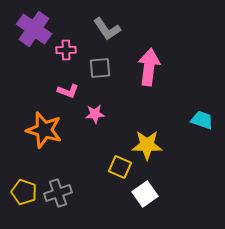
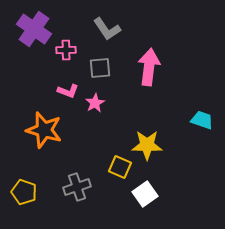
pink star: moved 11 px up; rotated 24 degrees counterclockwise
gray cross: moved 19 px right, 6 px up
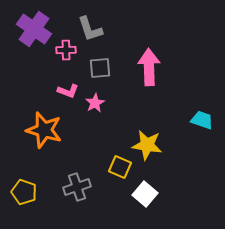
gray L-shape: moved 17 px left; rotated 16 degrees clockwise
pink arrow: rotated 9 degrees counterclockwise
yellow star: rotated 8 degrees clockwise
white square: rotated 15 degrees counterclockwise
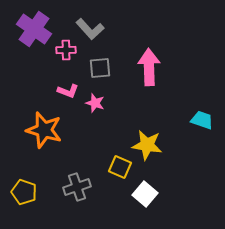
gray L-shape: rotated 24 degrees counterclockwise
pink star: rotated 24 degrees counterclockwise
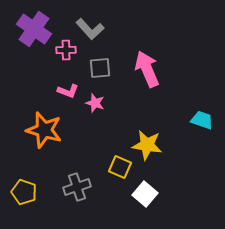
pink arrow: moved 2 px left, 2 px down; rotated 21 degrees counterclockwise
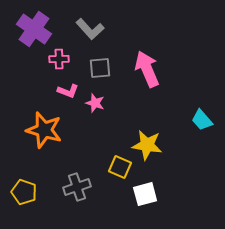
pink cross: moved 7 px left, 9 px down
cyan trapezoid: rotated 150 degrees counterclockwise
white square: rotated 35 degrees clockwise
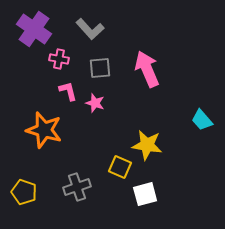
pink cross: rotated 12 degrees clockwise
pink L-shape: rotated 125 degrees counterclockwise
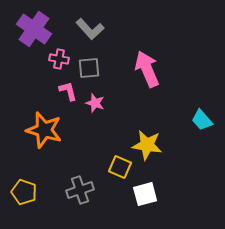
gray square: moved 11 px left
gray cross: moved 3 px right, 3 px down
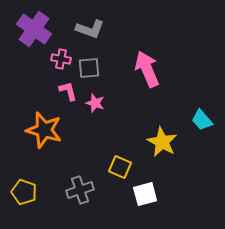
gray L-shape: rotated 28 degrees counterclockwise
pink cross: moved 2 px right
yellow star: moved 15 px right, 3 px up; rotated 20 degrees clockwise
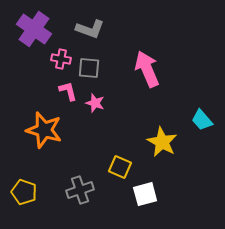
gray square: rotated 10 degrees clockwise
